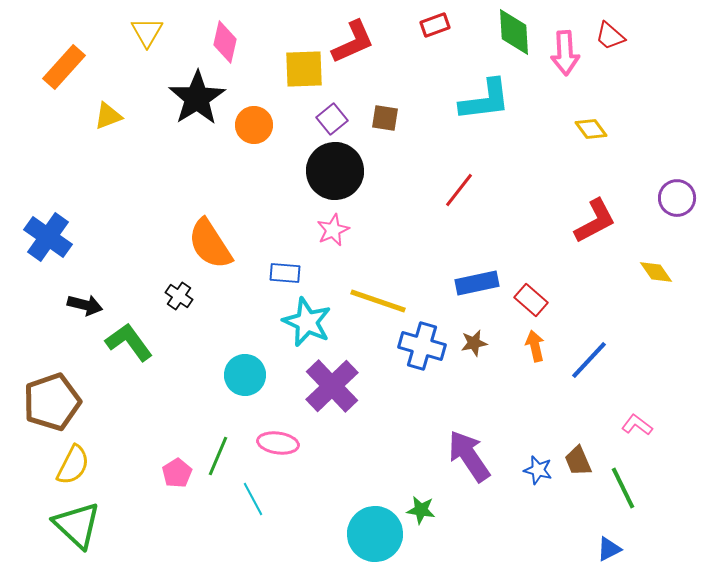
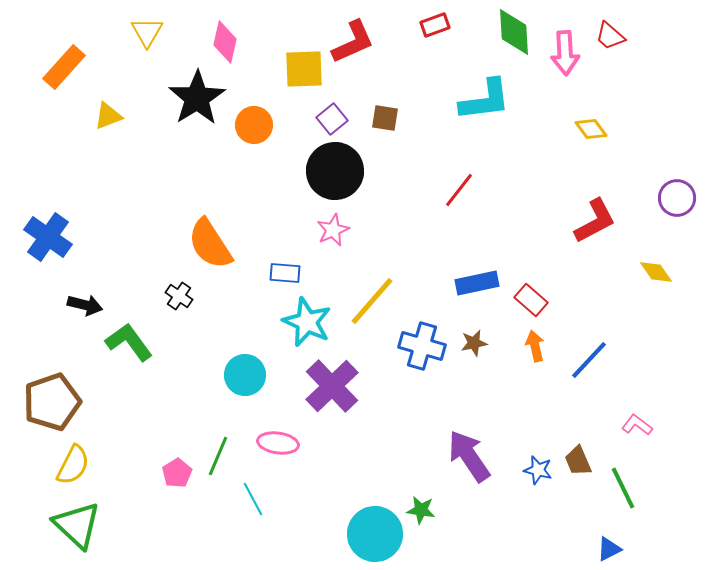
yellow line at (378, 301): moved 6 px left; rotated 68 degrees counterclockwise
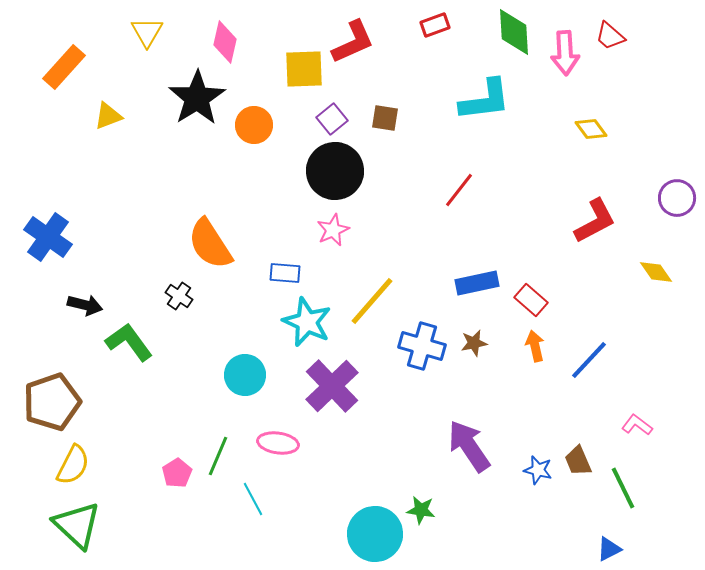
purple arrow at (469, 456): moved 10 px up
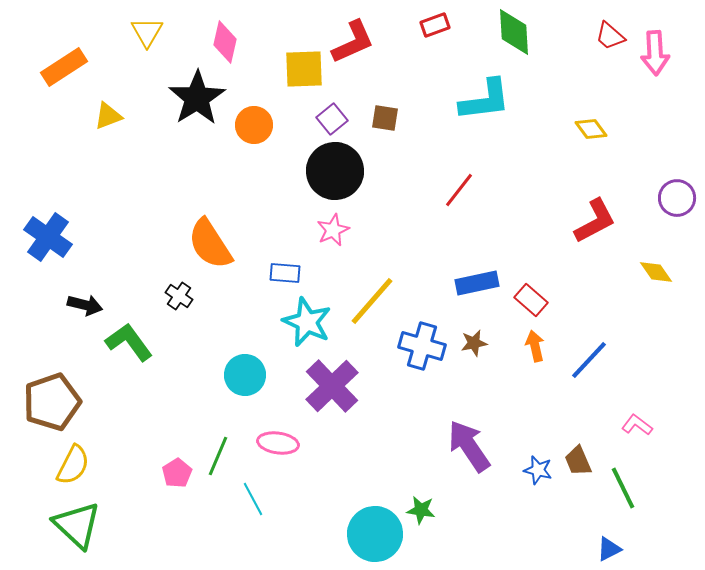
pink arrow at (565, 53): moved 90 px right
orange rectangle at (64, 67): rotated 15 degrees clockwise
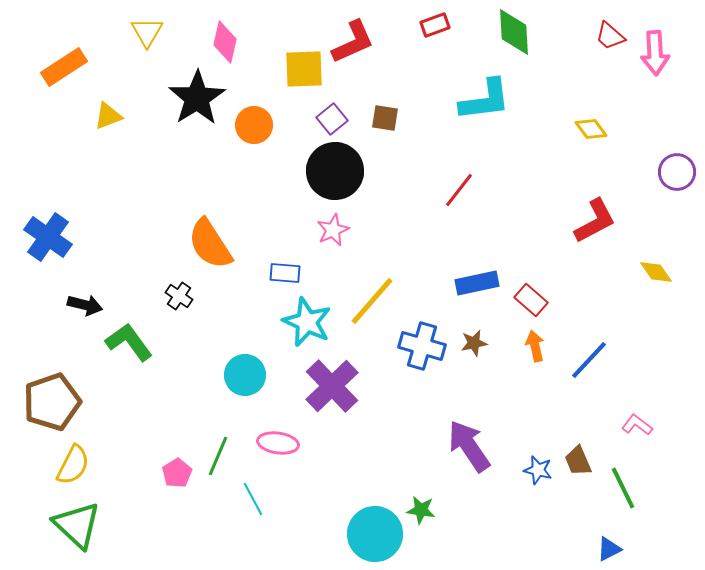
purple circle at (677, 198): moved 26 px up
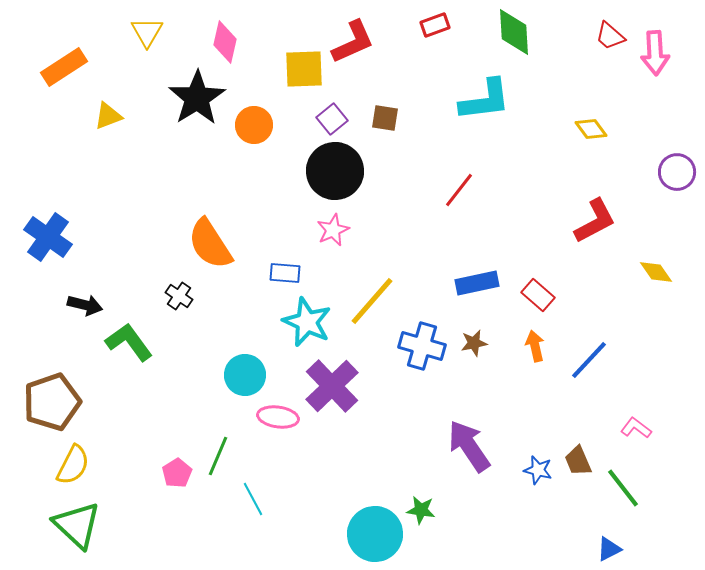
red rectangle at (531, 300): moved 7 px right, 5 px up
pink L-shape at (637, 425): moved 1 px left, 3 px down
pink ellipse at (278, 443): moved 26 px up
green line at (623, 488): rotated 12 degrees counterclockwise
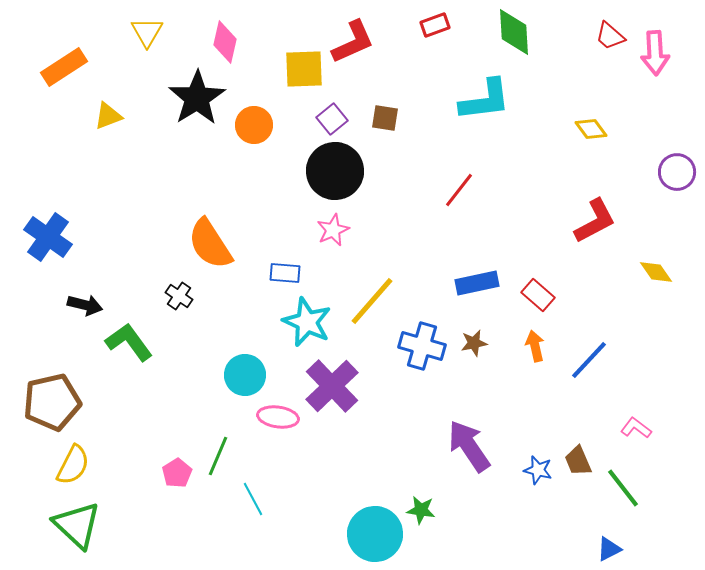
brown pentagon at (52, 402): rotated 6 degrees clockwise
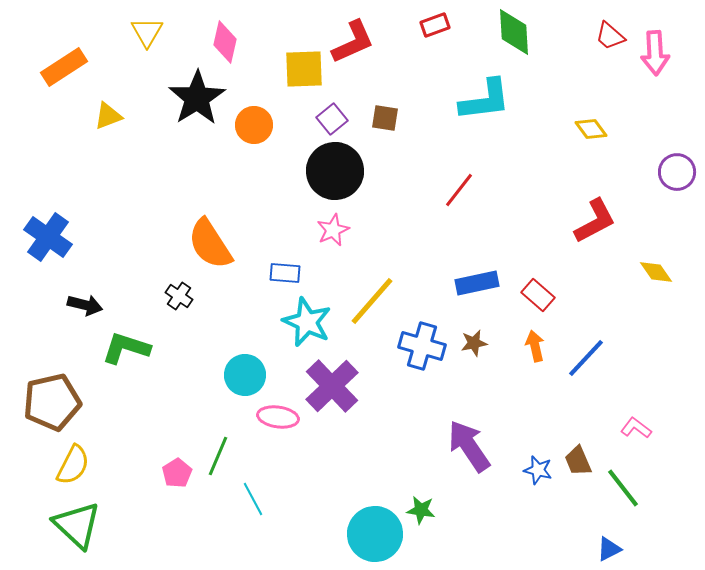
green L-shape at (129, 342): moved 3 px left, 6 px down; rotated 36 degrees counterclockwise
blue line at (589, 360): moved 3 px left, 2 px up
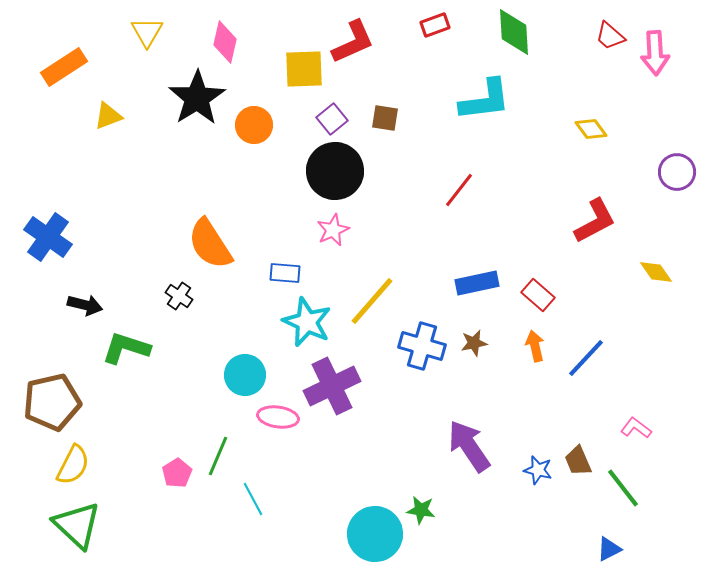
purple cross at (332, 386): rotated 18 degrees clockwise
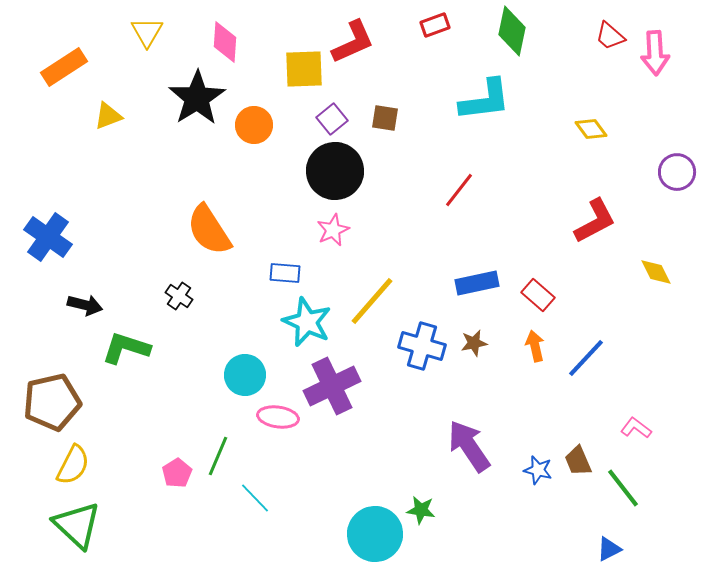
green diamond at (514, 32): moved 2 px left, 1 px up; rotated 15 degrees clockwise
pink diamond at (225, 42): rotated 9 degrees counterclockwise
orange semicircle at (210, 244): moved 1 px left, 14 px up
yellow diamond at (656, 272): rotated 8 degrees clockwise
cyan line at (253, 499): moved 2 px right, 1 px up; rotated 16 degrees counterclockwise
